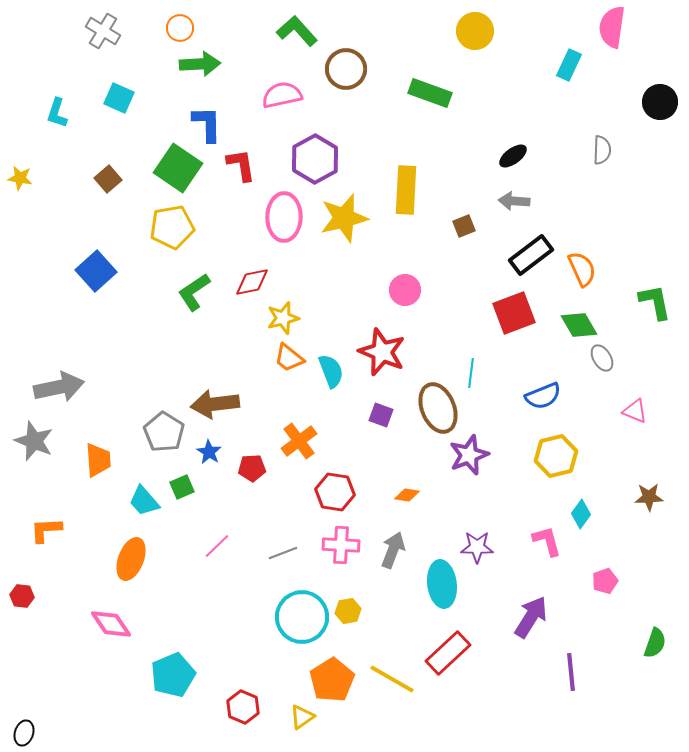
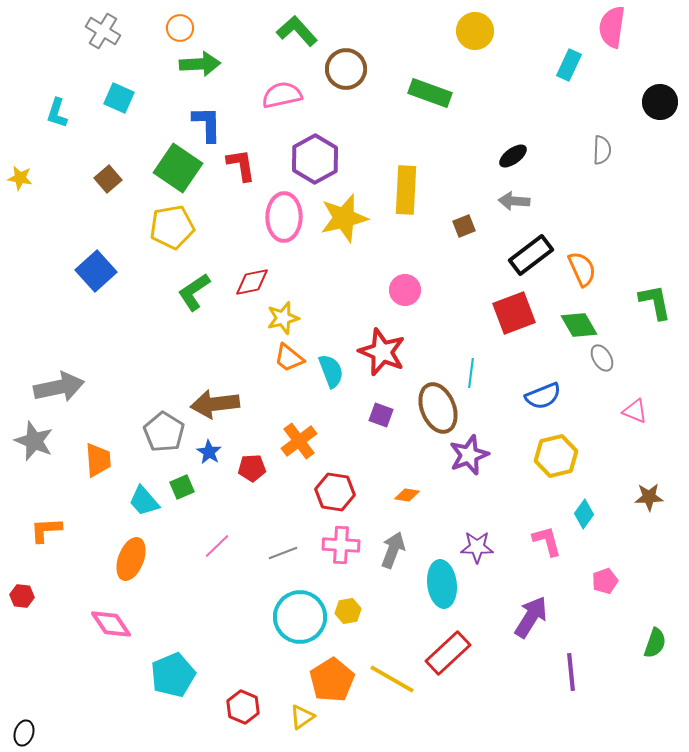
cyan diamond at (581, 514): moved 3 px right
cyan circle at (302, 617): moved 2 px left
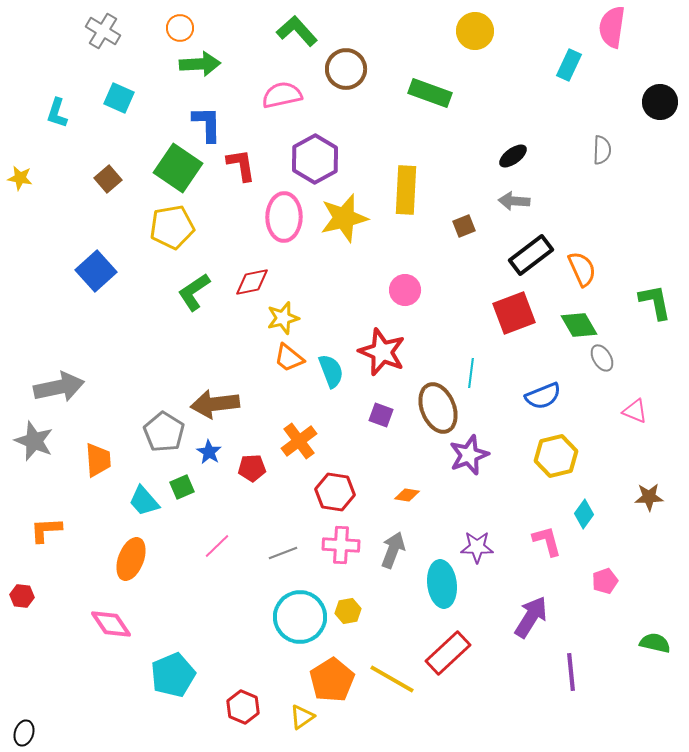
green semicircle at (655, 643): rotated 96 degrees counterclockwise
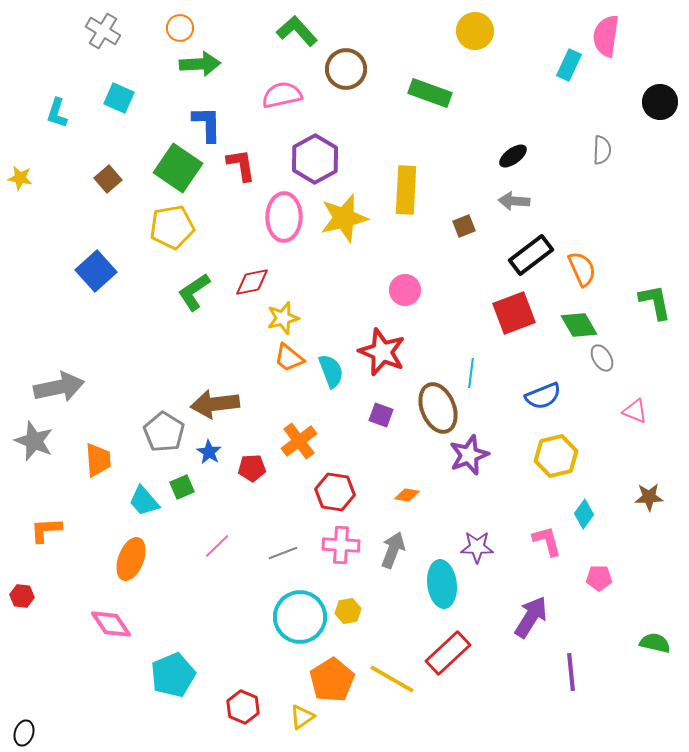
pink semicircle at (612, 27): moved 6 px left, 9 px down
pink pentagon at (605, 581): moved 6 px left, 3 px up; rotated 20 degrees clockwise
